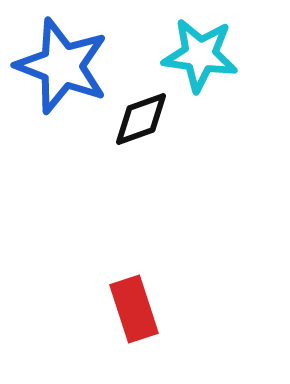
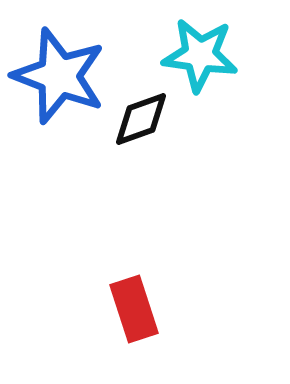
blue star: moved 3 px left, 10 px down
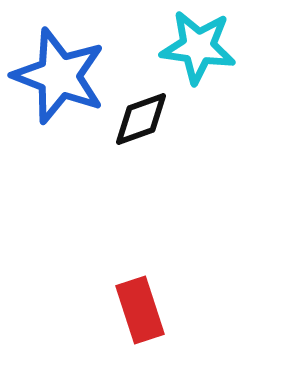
cyan star: moved 2 px left, 8 px up
red rectangle: moved 6 px right, 1 px down
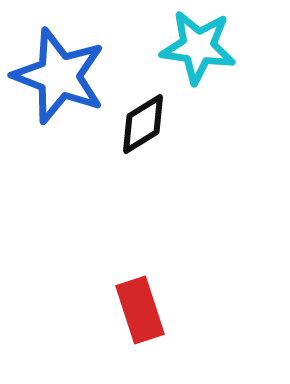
black diamond: moved 2 px right, 5 px down; rotated 12 degrees counterclockwise
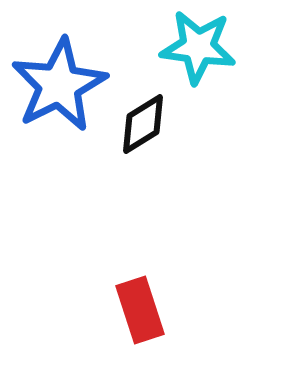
blue star: moved 9 px down; rotated 24 degrees clockwise
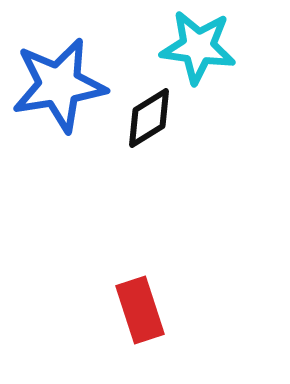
blue star: rotated 18 degrees clockwise
black diamond: moved 6 px right, 6 px up
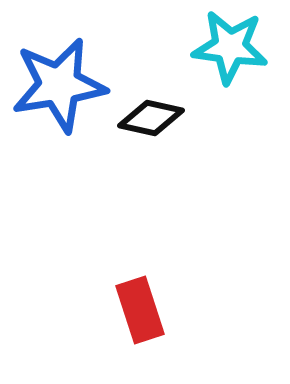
cyan star: moved 32 px right
black diamond: moved 2 px right; rotated 44 degrees clockwise
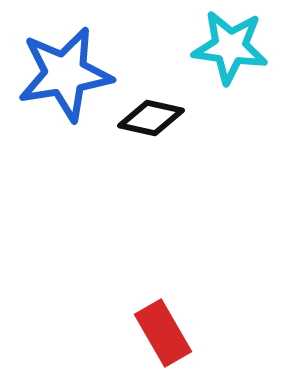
blue star: moved 6 px right, 11 px up
red rectangle: moved 23 px right, 23 px down; rotated 12 degrees counterclockwise
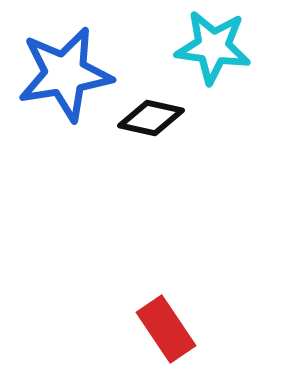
cyan star: moved 17 px left
red rectangle: moved 3 px right, 4 px up; rotated 4 degrees counterclockwise
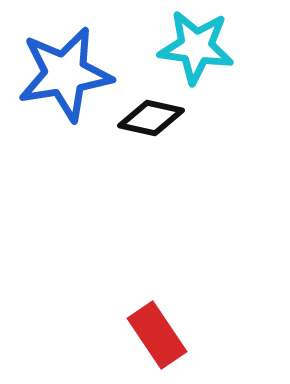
cyan star: moved 17 px left
red rectangle: moved 9 px left, 6 px down
